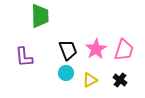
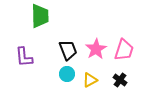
cyan circle: moved 1 px right, 1 px down
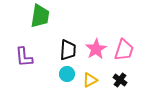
green trapezoid: rotated 10 degrees clockwise
black trapezoid: rotated 25 degrees clockwise
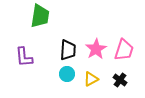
yellow triangle: moved 1 px right, 1 px up
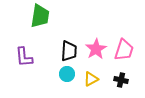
black trapezoid: moved 1 px right, 1 px down
black cross: moved 1 px right; rotated 24 degrees counterclockwise
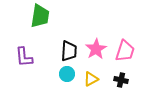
pink trapezoid: moved 1 px right, 1 px down
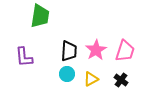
pink star: moved 1 px down
black cross: rotated 24 degrees clockwise
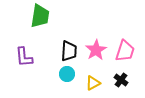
yellow triangle: moved 2 px right, 4 px down
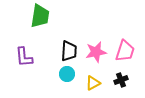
pink star: moved 2 px down; rotated 20 degrees clockwise
black cross: rotated 32 degrees clockwise
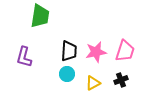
purple L-shape: rotated 20 degrees clockwise
